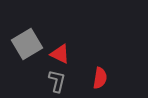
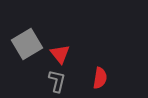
red triangle: rotated 25 degrees clockwise
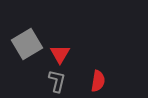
red triangle: rotated 10 degrees clockwise
red semicircle: moved 2 px left, 3 px down
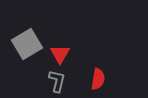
red semicircle: moved 2 px up
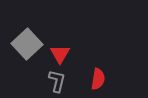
gray square: rotated 12 degrees counterclockwise
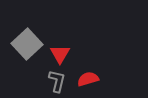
red semicircle: moved 10 px left; rotated 115 degrees counterclockwise
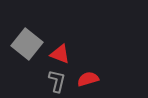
gray square: rotated 8 degrees counterclockwise
red triangle: rotated 40 degrees counterclockwise
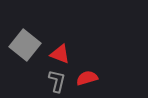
gray square: moved 2 px left, 1 px down
red semicircle: moved 1 px left, 1 px up
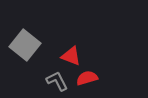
red triangle: moved 11 px right, 2 px down
gray L-shape: rotated 40 degrees counterclockwise
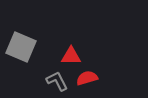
gray square: moved 4 px left, 2 px down; rotated 16 degrees counterclockwise
red triangle: rotated 20 degrees counterclockwise
